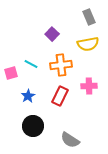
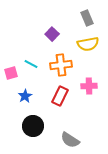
gray rectangle: moved 2 px left, 1 px down
blue star: moved 3 px left
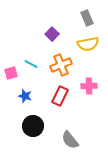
orange cross: rotated 15 degrees counterclockwise
blue star: rotated 24 degrees counterclockwise
gray semicircle: rotated 18 degrees clockwise
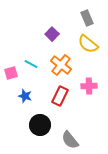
yellow semicircle: rotated 50 degrees clockwise
orange cross: rotated 30 degrees counterclockwise
black circle: moved 7 px right, 1 px up
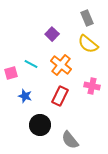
pink cross: moved 3 px right; rotated 14 degrees clockwise
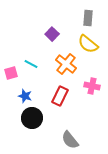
gray rectangle: moved 1 px right; rotated 28 degrees clockwise
orange cross: moved 5 px right, 1 px up
black circle: moved 8 px left, 7 px up
